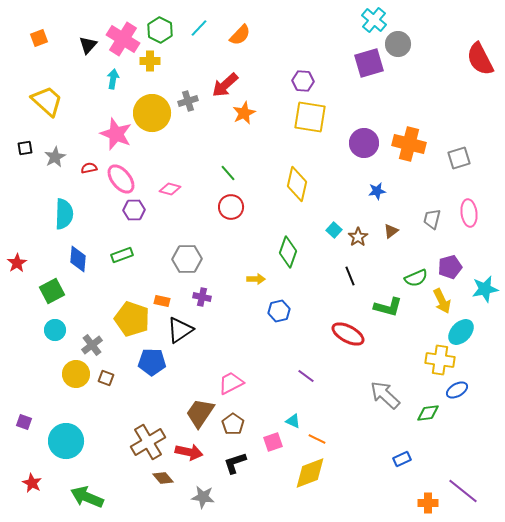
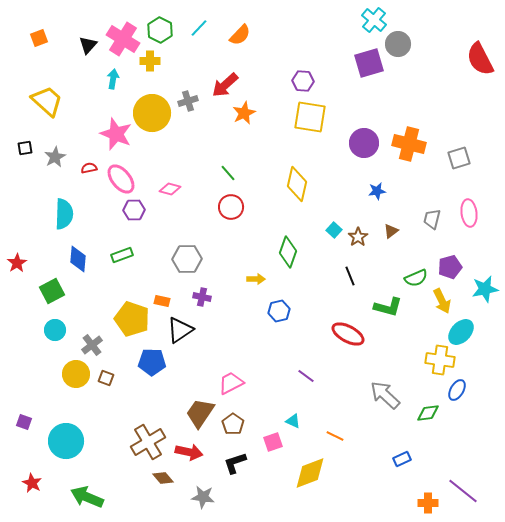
blue ellipse at (457, 390): rotated 30 degrees counterclockwise
orange line at (317, 439): moved 18 px right, 3 px up
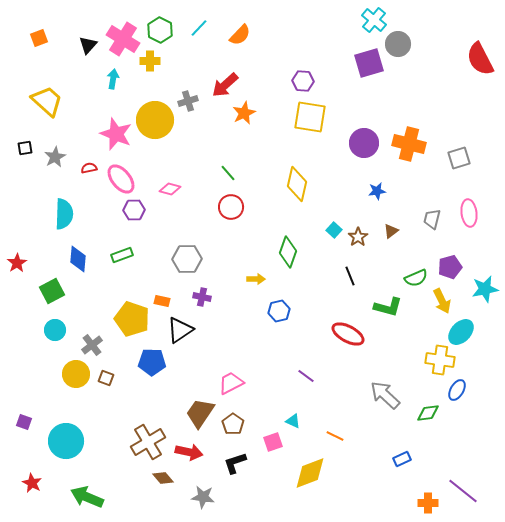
yellow circle at (152, 113): moved 3 px right, 7 px down
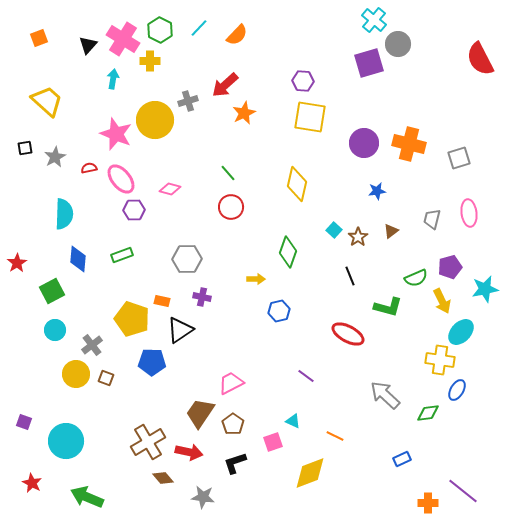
orange semicircle at (240, 35): moved 3 px left
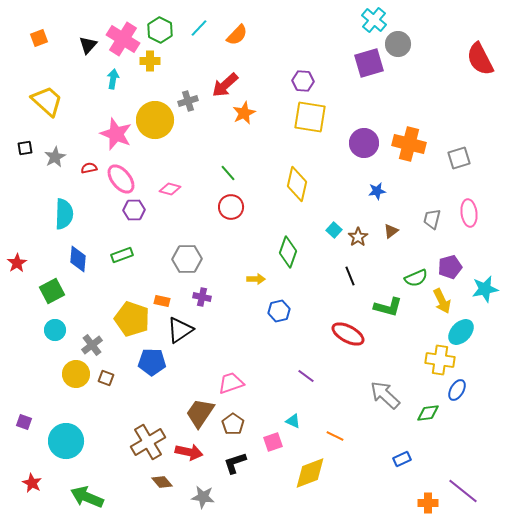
pink trapezoid at (231, 383): rotated 8 degrees clockwise
brown diamond at (163, 478): moved 1 px left, 4 px down
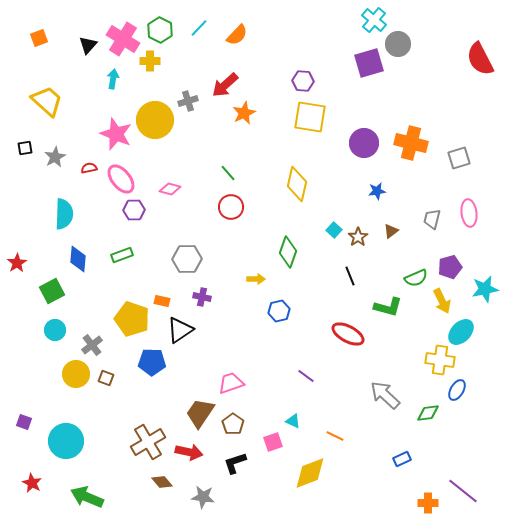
orange cross at (409, 144): moved 2 px right, 1 px up
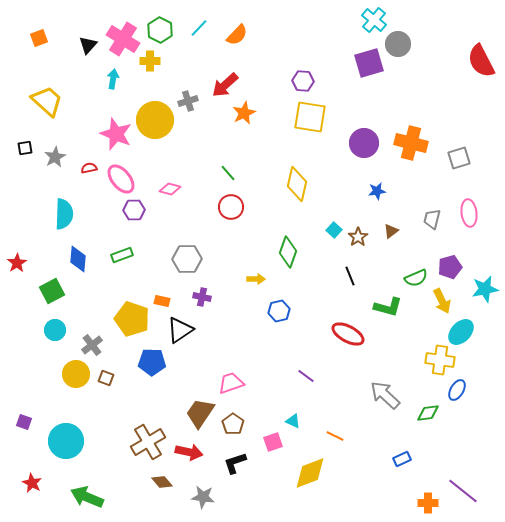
red semicircle at (480, 59): moved 1 px right, 2 px down
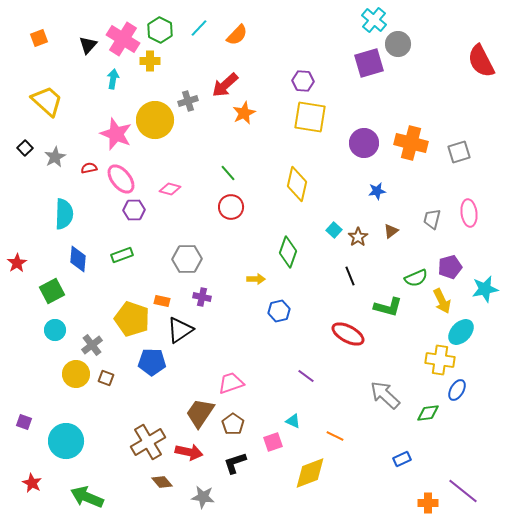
black square at (25, 148): rotated 35 degrees counterclockwise
gray square at (459, 158): moved 6 px up
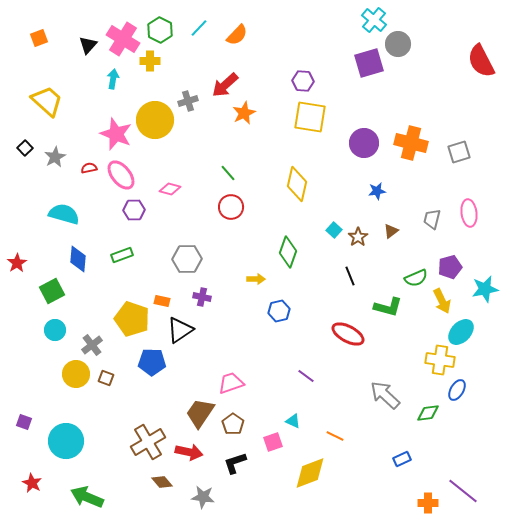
pink ellipse at (121, 179): moved 4 px up
cyan semicircle at (64, 214): rotated 76 degrees counterclockwise
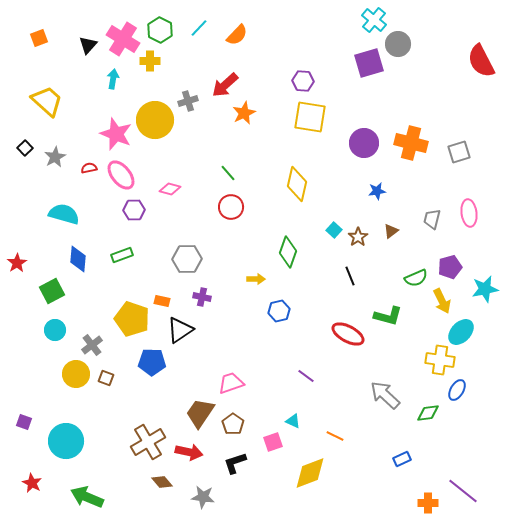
green L-shape at (388, 307): moved 9 px down
